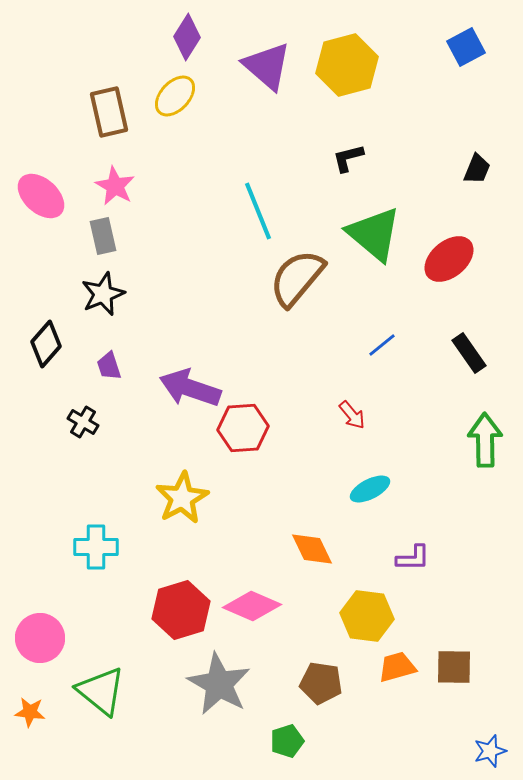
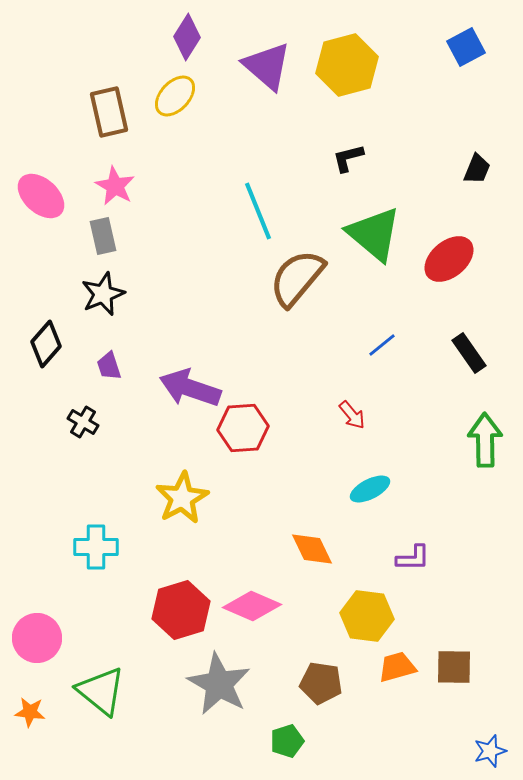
pink circle at (40, 638): moved 3 px left
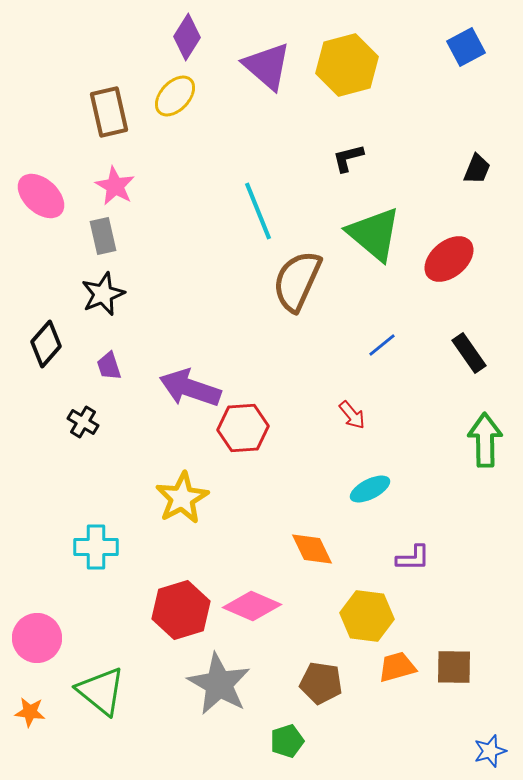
brown semicircle at (297, 278): moved 3 px down; rotated 16 degrees counterclockwise
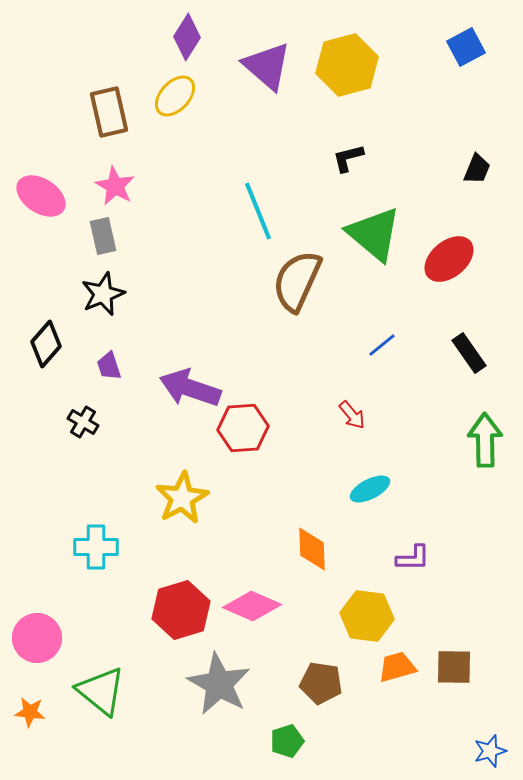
pink ellipse at (41, 196): rotated 9 degrees counterclockwise
orange diamond at (312, 549): rotated 24 degrees clockwise
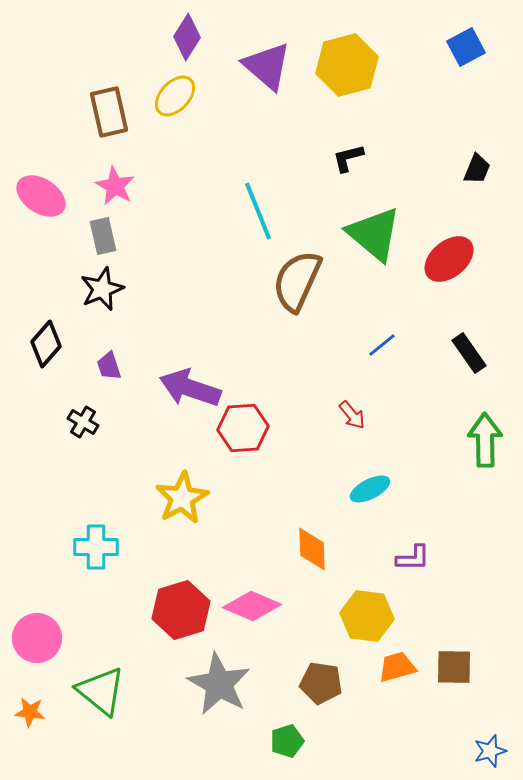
black star at (103, 294): moved 1 px left, 5 px up
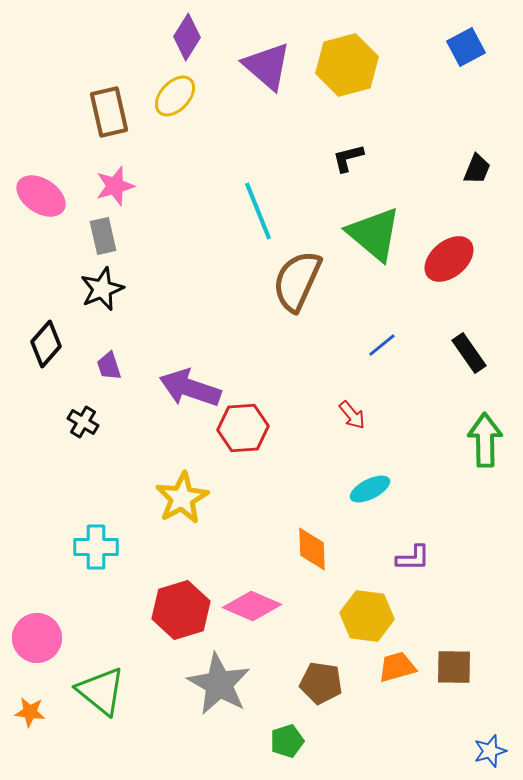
pink star at (115, 186): rotated 27 degrees clockwise
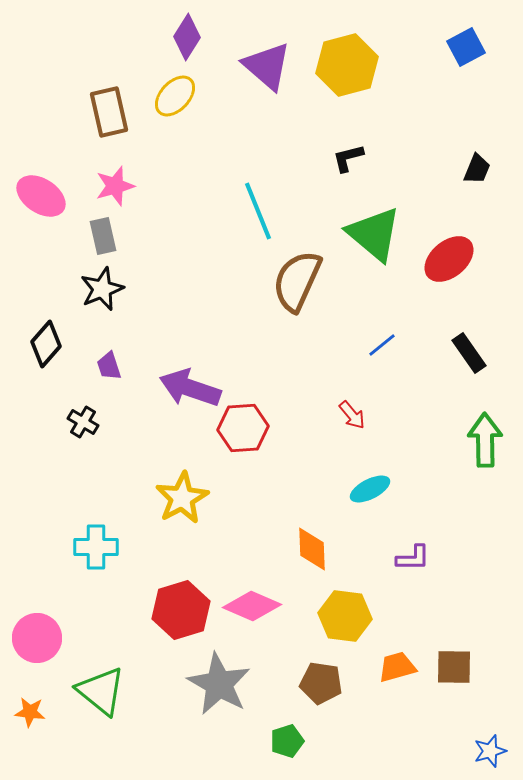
yellow hexagon at (367, 616): moved 22 px left
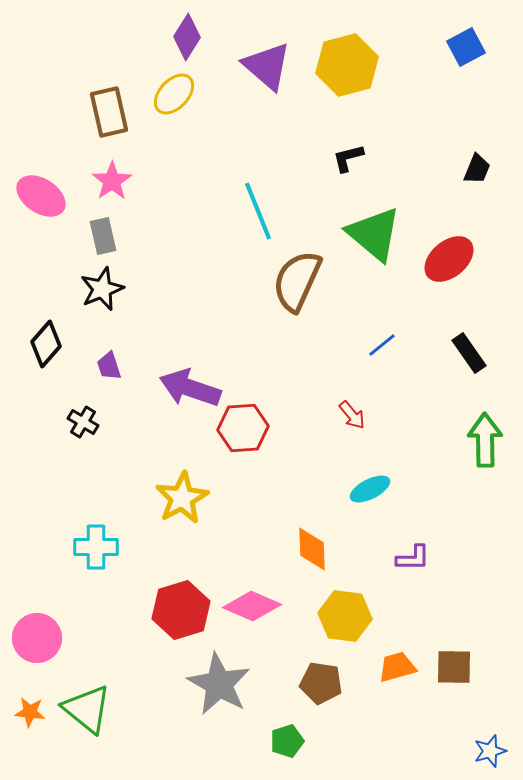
yellow ellipse at (175, 96): moved 1 px left, 2 px up
pink star at (115, 186): moved 3 px left, 5 px up; rotated 18 degrees counterclockwise
green triangle at (101, 691): moved 14 px left, 18 px down
